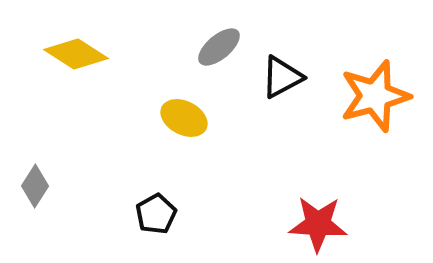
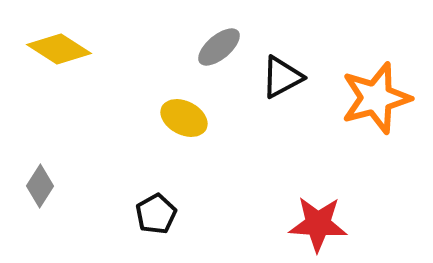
yellow diamond: moved 17 px left, 5 px up
orange star: moved 1 px right, 2 px down
gray diamond: moved 5 px right
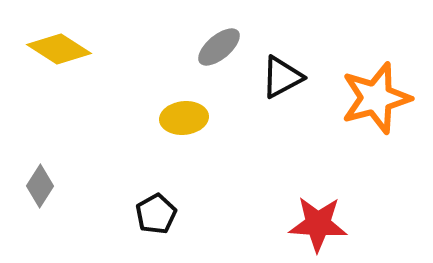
yellow ellipse: rotated 33 degrees counterclockwise
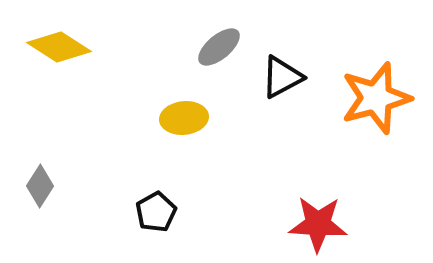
yellow diamond: moved 2 px up
black pentagon: moved 2 px up
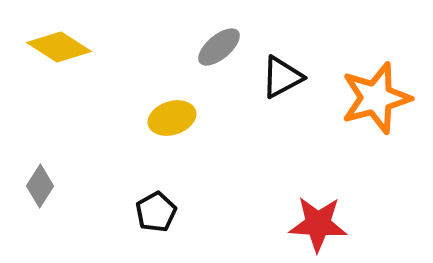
yellow ellipse: moved 12 px left; rotated 12 degrees counterclockwise
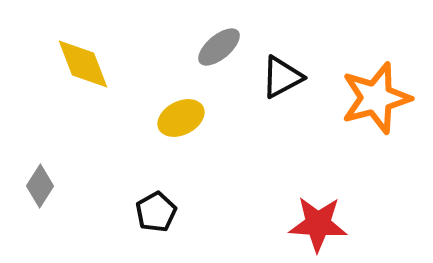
yellow diamond: moved 24 px right, 17 px down; rotated 36 degrees clockwise
yellow ellipse: moved 9 px right; rotated 9 degrees counterclockwise
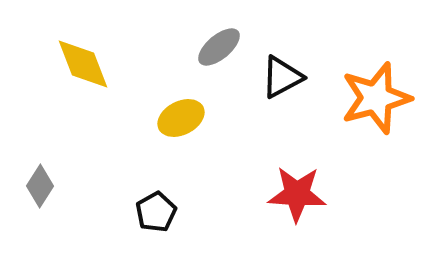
red star: moved 21 px left, 30 px up
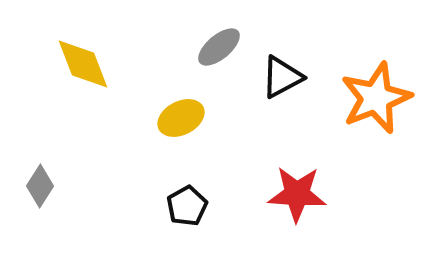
orange star: rotated 6 degrees counterclockwise
black pentagon: moved 31 px right, 6 px up
